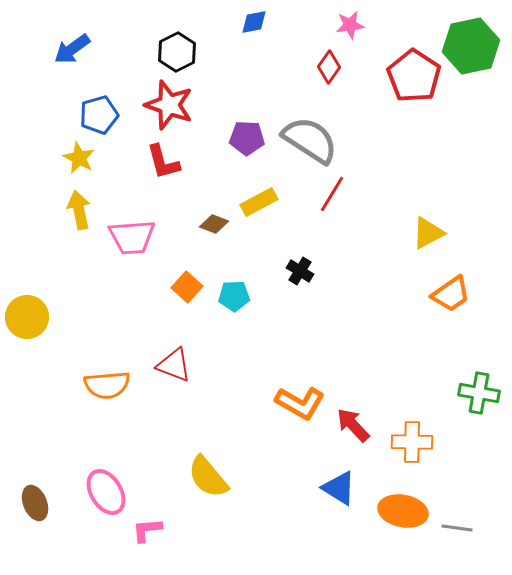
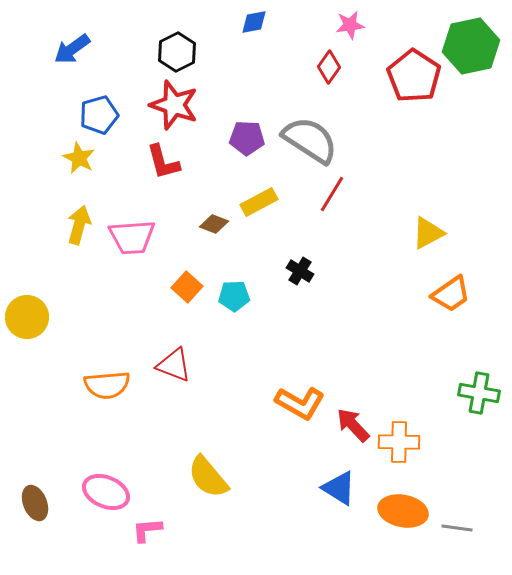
red star: moved 5 px right
yellow arrow: moved 15 px down; rotated 27 degrees clockwise
orange cross: moved 13 px left
pink ellipse: rotated 36 degrees counterclockwise
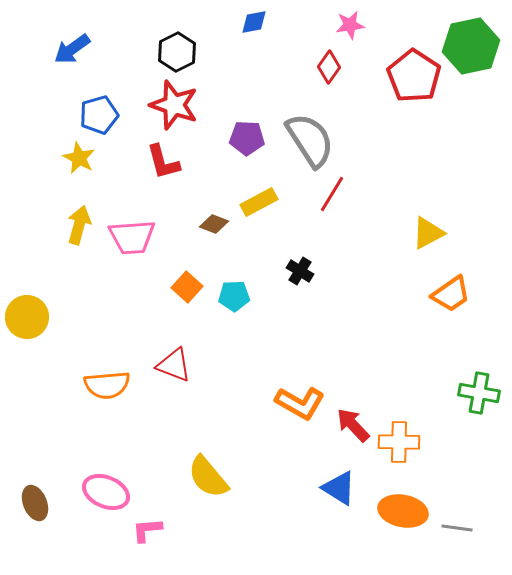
gray semicircle: rotated 24 degrees clockwise
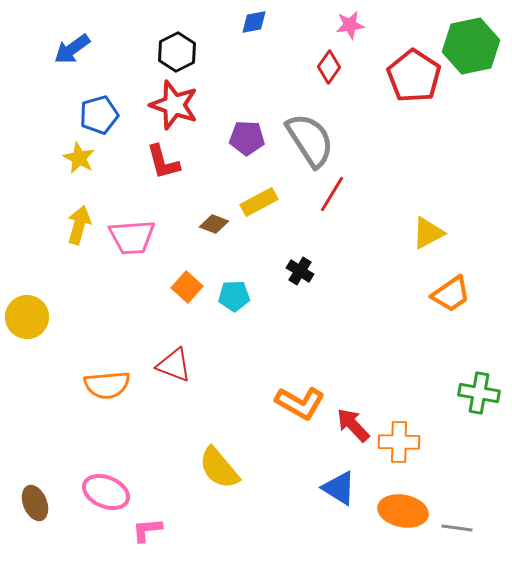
yellow semicircle: moved 11 px right, 9 px up
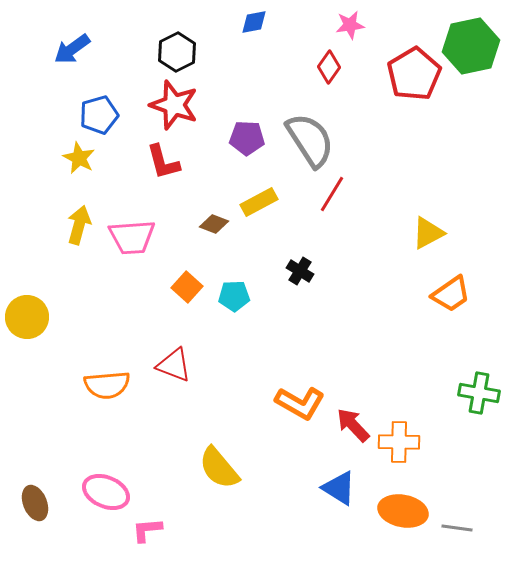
red pentagon: moved 2 px up; rotated 8 degrees clockwise
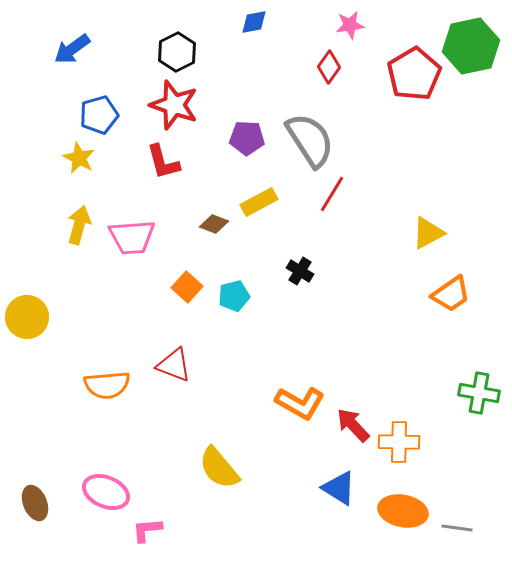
cyan pentagon: rotated 12 degrees counterclockwise
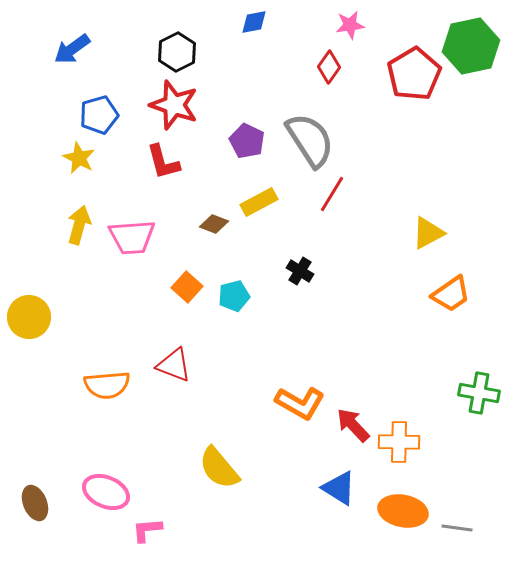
purple pentagon: moved 3 px down; rotated 24 degrees clockwise
yellow circle: moved 2 px right
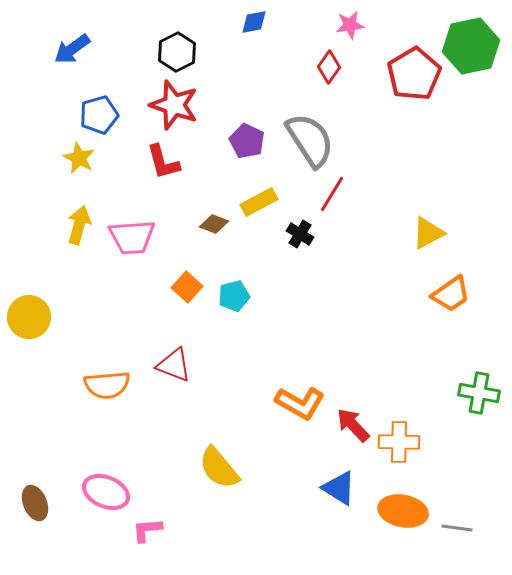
black cross: moved 37 px up
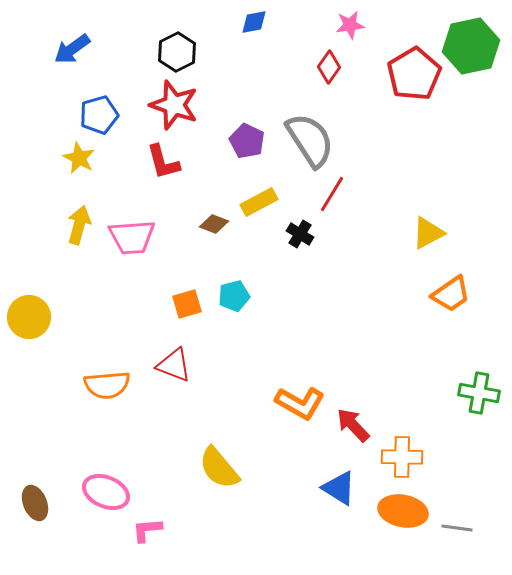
orange square: moved 17 px down; rotated 32 degrees clockwise
orange cross: moved 3 px right, 15 px down
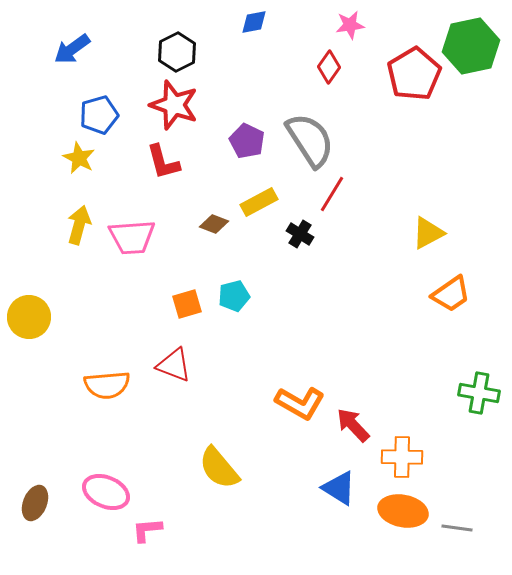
brown ellipse: rotated 44 degrees clockwise
